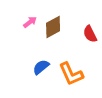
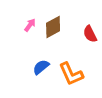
pink arrow: moved 3 px down; rotated 16 degrees counterclockwise
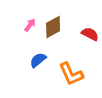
red semicircle: rotated 144 degrees clockwise
blue semicircle: moved 3 px left, 7 px up
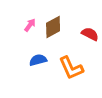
blue semicircle: rotated 24 degrees clockwise
orange L-shape: moved 6 px up
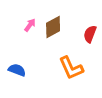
red semicircle: rotated 96 degrees counterclockwise
blue semicircle: moved 21 px left, 10 px down; rotated 36 degrees clockwise
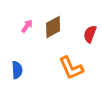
pink arrow: moved 3 px left, 1 px down
blue semicircle: rotated 66 degrees clockwise
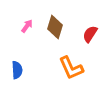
brown diamond: moved 2 px right; rotated 45 degrees counterclockwise
red semicircle: rotated 12 degrees clockwise
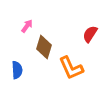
brown diamond: moved 11 px left, 20 px down
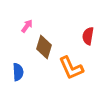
red semicircle: moved 2 px left, 2 px down; rotated 24 degrees counterclockwise
blue semicircle: moved 1 px right, 2 px down
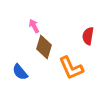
pink arrow: moved 7 px right; rotated 64 degrees counterclockwise
blue semicircle: moved 2 px right; rotated 144 degrees clockwise
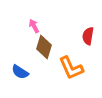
blue semicircle: rotated 18 degrees counterclockwise
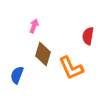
pink arrow: rotated 48 degrees clockwise
brown diamond: moved 1 px left, 7 px down
blue semicircle: moved 3 px left, 3 px down; rotated 78 degrees clockwise
